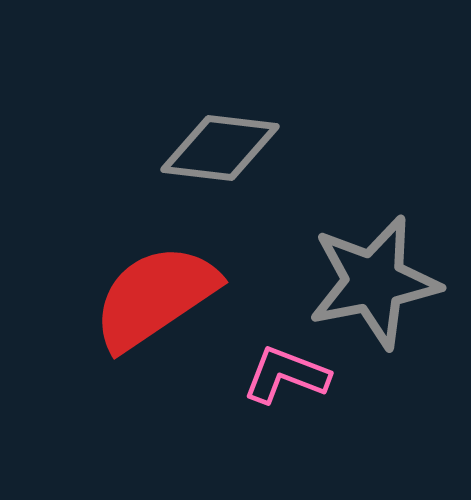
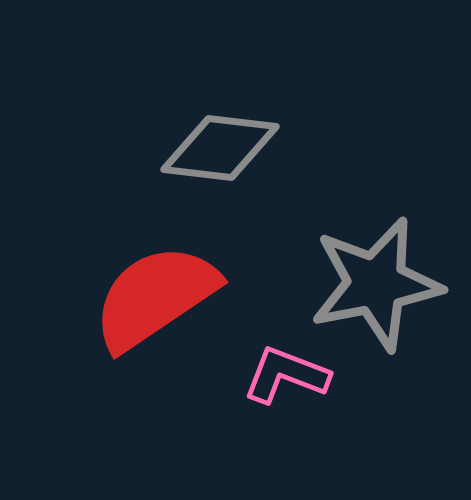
gray star: moved 2 px right, 2 px down
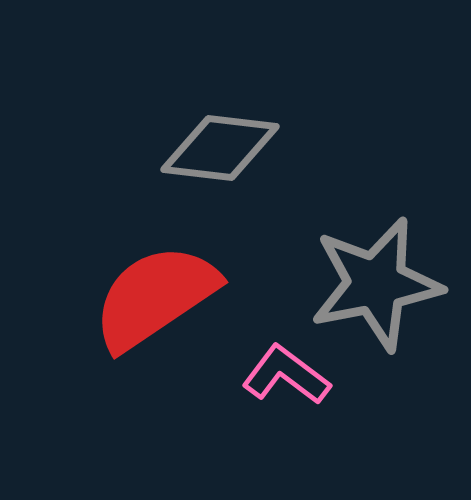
pink L-shape: rotated 16 degrees clockwise
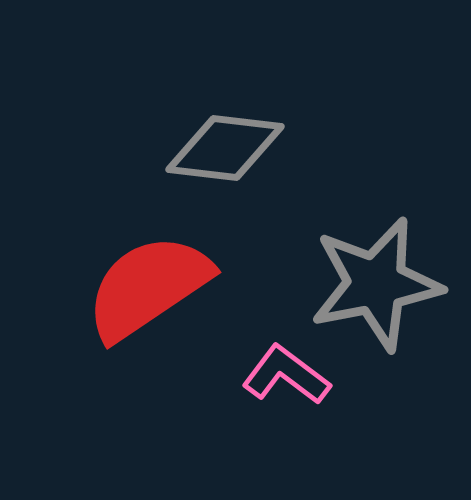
gray diamond: moved 5 px right
red semicircle: moved 7 px left, 10 px up
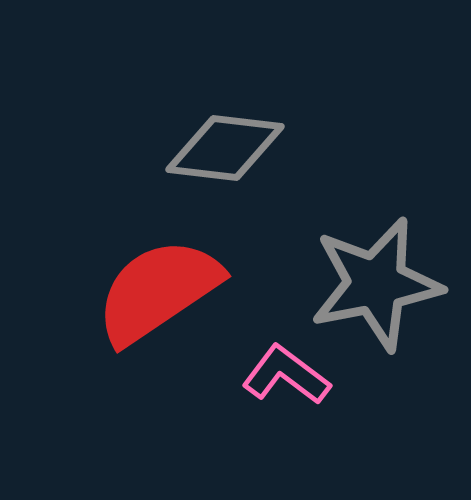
red semicircle: moved 10 px right, 4 px down
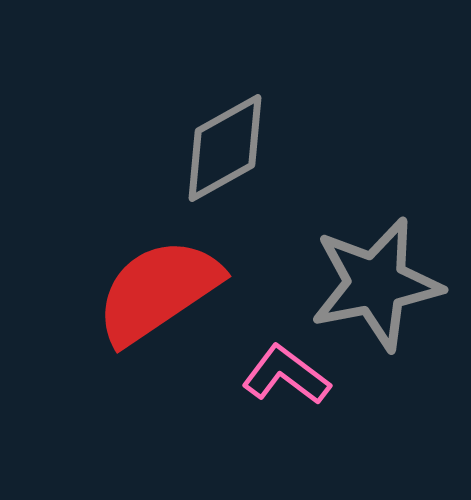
gray diamond: rotated 36 degrees counterclockwise
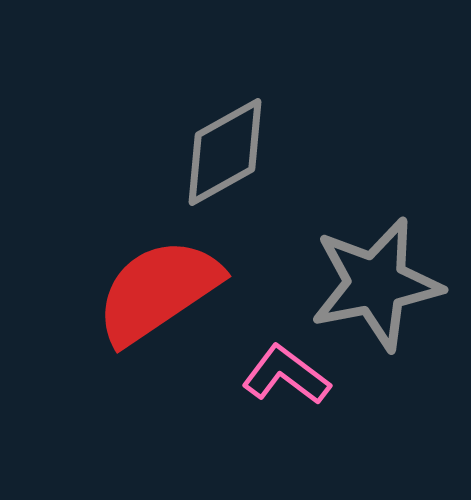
gray diamond: moved 4 px down
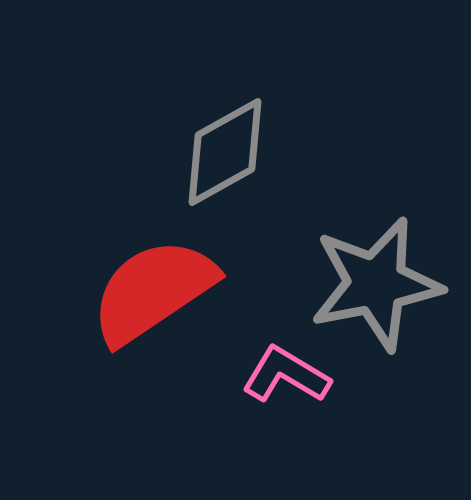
red semicircle: moved 5 px left
pink L-shape: rotated 6 degrees counterclockwise
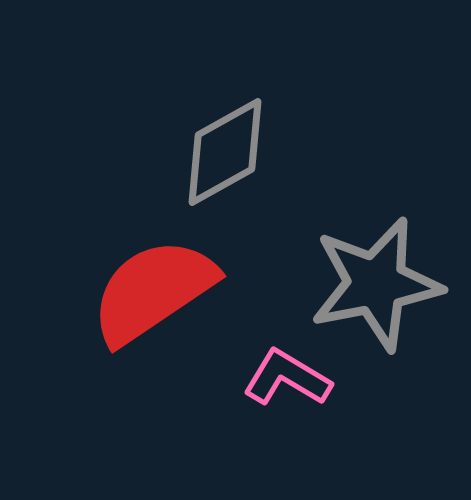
pink L-shape: moved 1 px right, 3 px down
